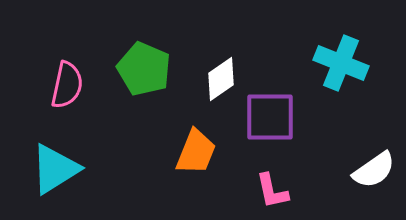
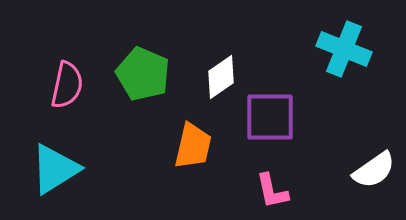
cyan cross: moved 3 px right, 14 px up
green pentagon: moved 1 px left, 5 px down
white diamond: moved 2 px up
orange trapezoid: moved 3 px left, 6 px up; rotated 9 degrees counterclockwise
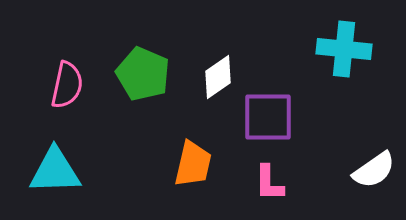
cyan cross: rotated 16 degrees counterclockwise
white diamond: moved 3 px left
purple square: moved 2 px left
orange trapezoid: moved 18 px down
cyan triangle: moved 2 px down; rotated 30 degrees clockwise
pink L-shape: moved 3 px left, 8 px up; rotated 12 degrees clockwise
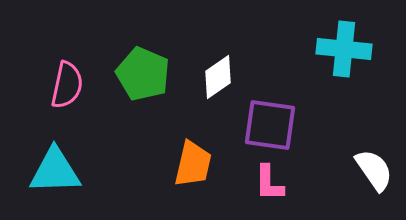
purple square: moved 2 px right, 8 px down; rotated 8 degrees clockwise
white semicircle: rotated 90 degrees counterclockwise
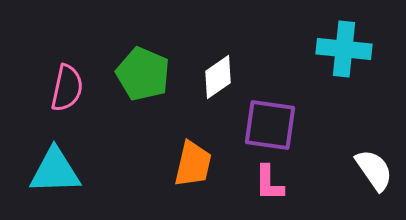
pink semicircle: moved 3 px down
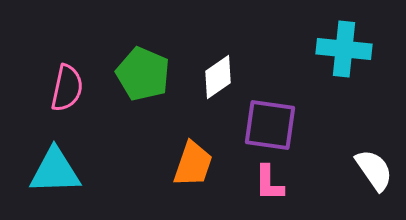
orange trapezoid: rotated 6 degrees clockwise
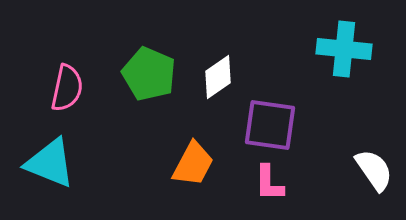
green pentagon: moved 6 px right
orange trapezoid: rotated 9 degrees clockwise
cyan triangle: moved 5 px left, 8 px up; rotated 24 degrees clockwise
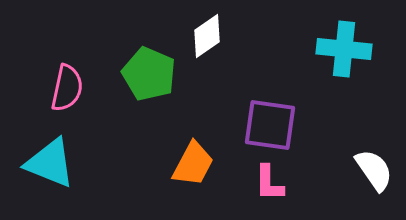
white diamond: moved 11 px left, 41 px up
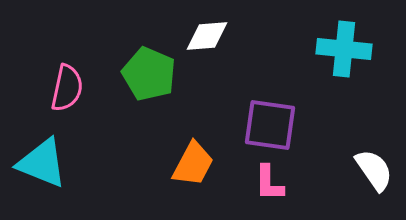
white diamond: rotated 30 degrees clockwise
cyan triangle: moved 8 px left
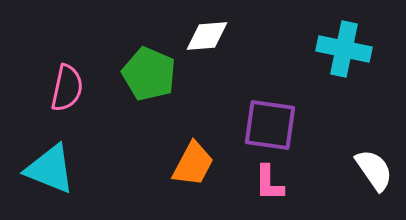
cyan cross: rotated 6 degrees clockwise
cyan triangle: moved 8 px right, 6 px down
